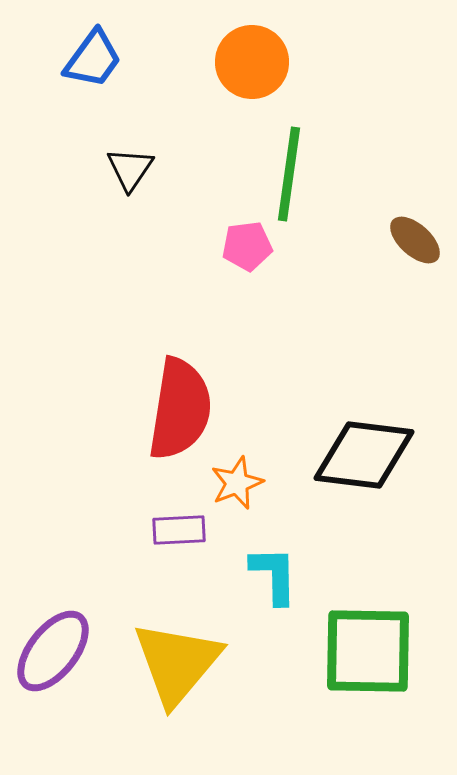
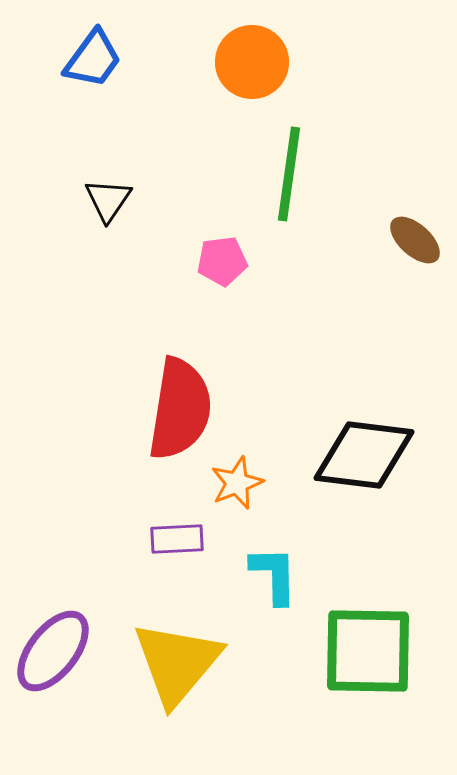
black triangle: moved 22 px left, 31 px down
pink pentagon: moved 25 px left, 15 px down
purple rectangle: moved 2 px left, 9 px down
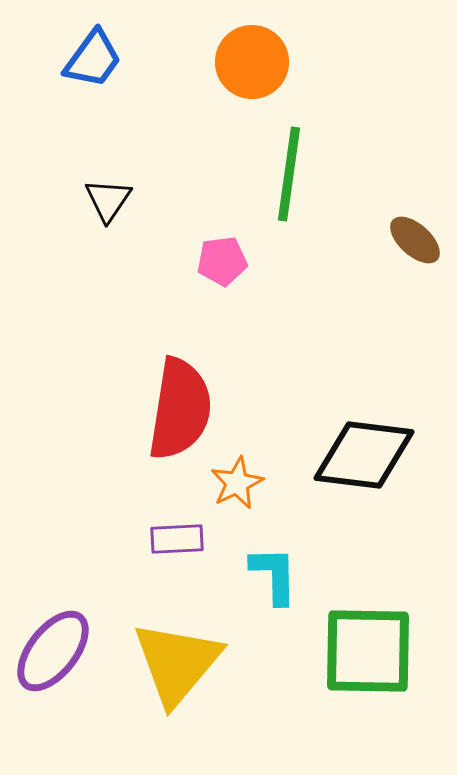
orange star: rotated 4 degrees counterclockwise
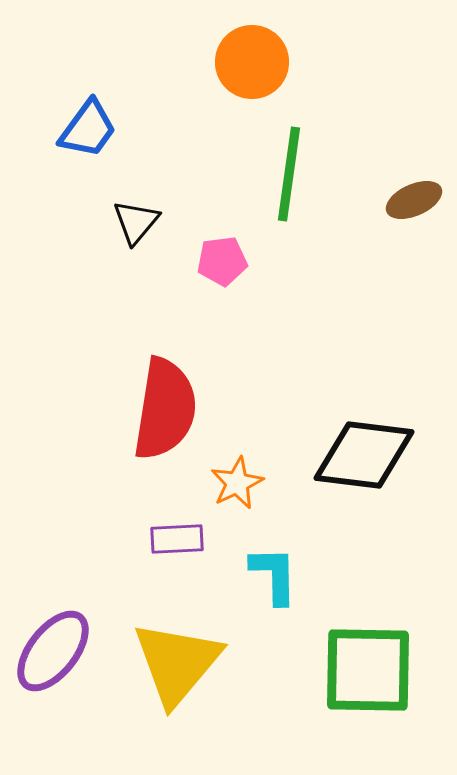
blue trapezoid: moved 5 px left, 70 px down
black triangle: moved 28 px right, 22 px down; rotated 6 degrees clockwise
brown ellipse: moved 1 px left, 40 px up; rotated 66 degrees counterclockwise
red semicircle: moved 15 px left
green square: moved 19 px down
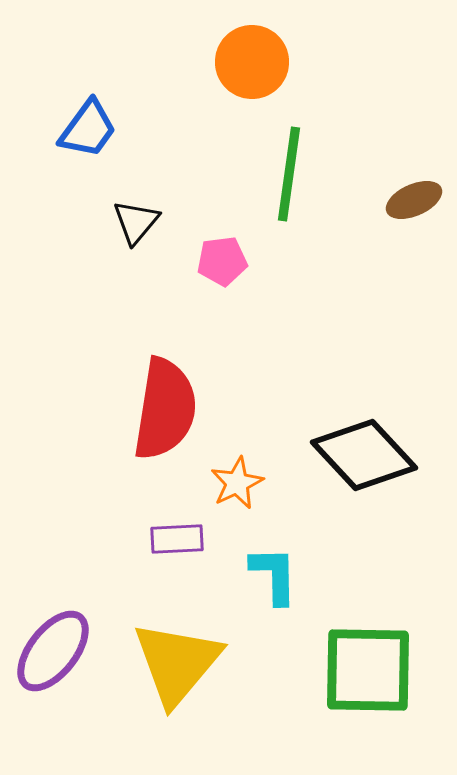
black diamond: rotated 40 degrees clockwise
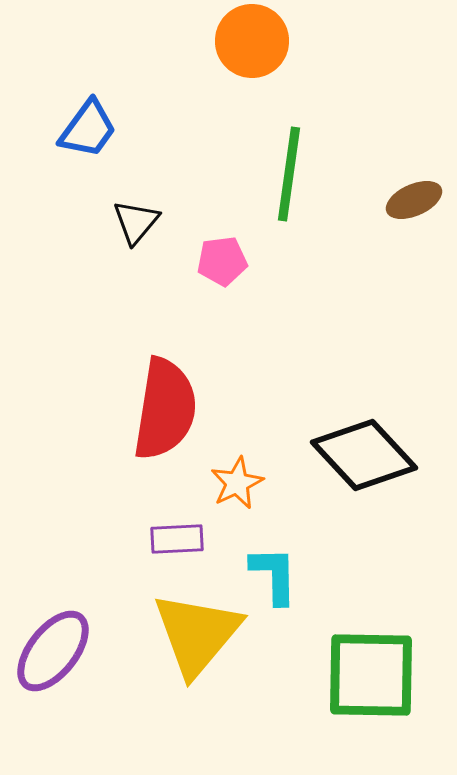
orange circle: moved 21 px up
yellow triangle: moved 20 px right, 29 px up
green square: moved 3 px right, 5 px down
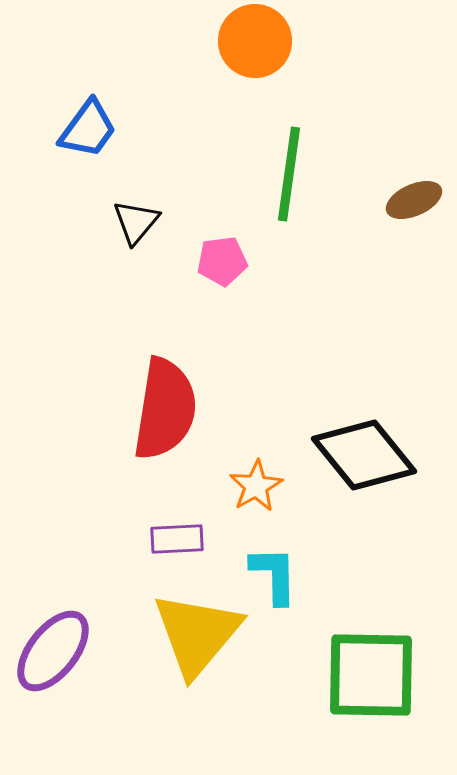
orange circle: moved 3 px right
black diamond: rotated 4 degrees clockwise
orange star: moved 19 px right, 3 px down; rotated 4 degrees counterclockwise
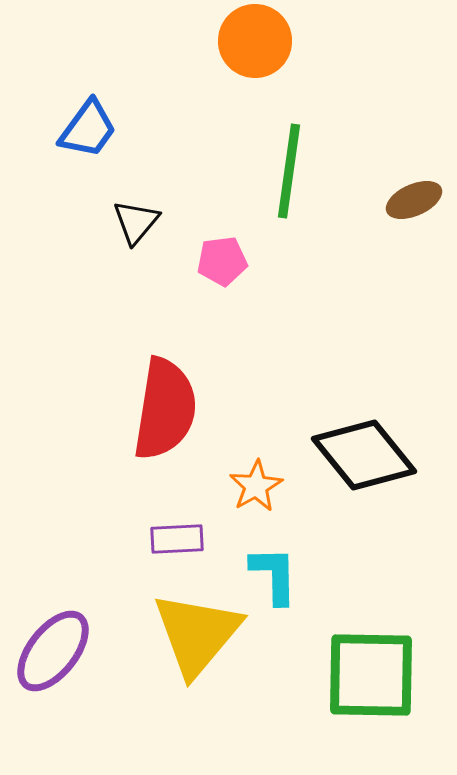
green line: moved 3 px up
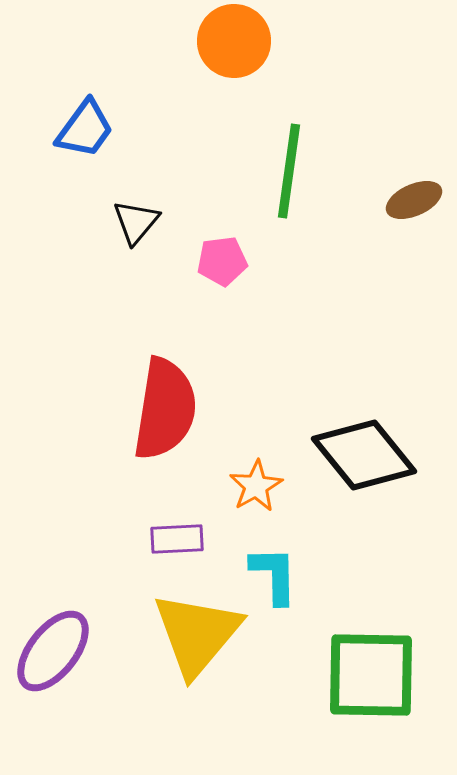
orange circle: moved 21 px left
blue trapezoid: moved 3 px left
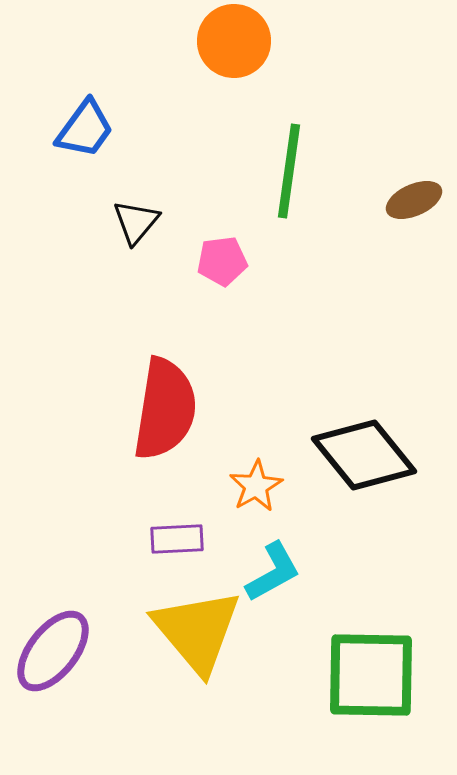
cyan L-shape: moved 1 px left, 3 px up; rotated 62 degrees clockwise
yellow triangle: moved 3 px up; rotated 20 degrees counterclockwise
